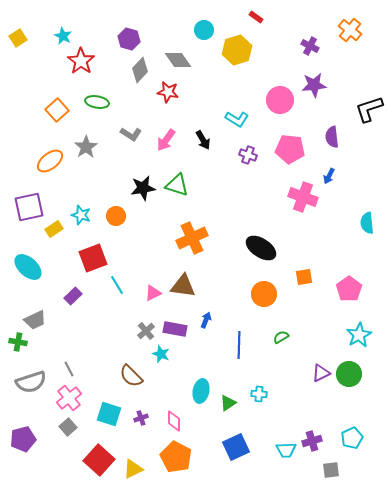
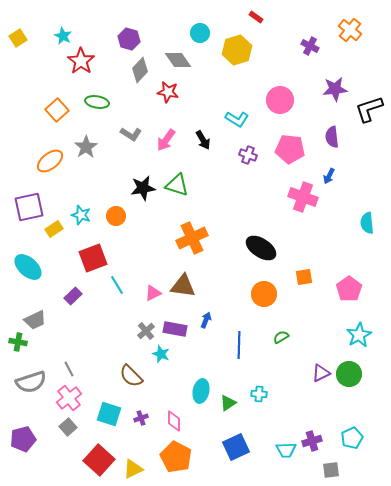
cyan circle at (204, 30): moved 4 px left, 3 px down
purple star at (314, 85): moved 21 px right, 4 px down
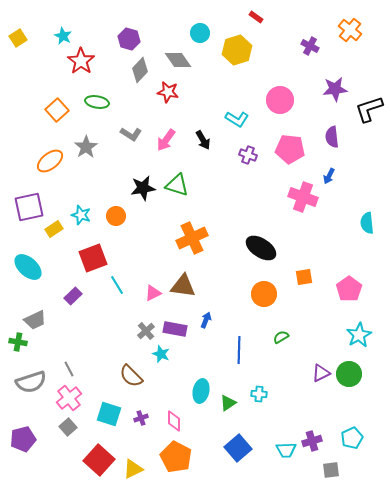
blue line at (239, 345): moved 5 px down
blue square at (236, 447): moved 2 px right, 1 px down; rotated 16 degrees counterclockwise
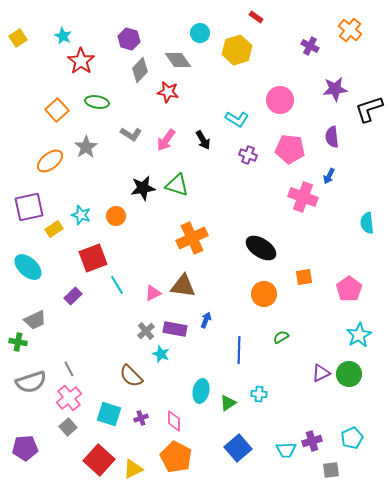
purple pentagon at (23, 439): moved 2 px right, 9 px down; rotated 10 degrees clockwise
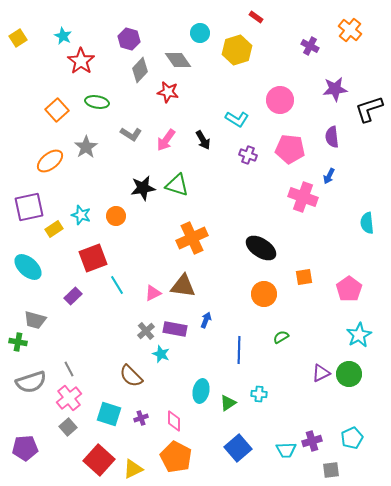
gray trapezoid at (35, 320): rotated 40 degrees clockwise
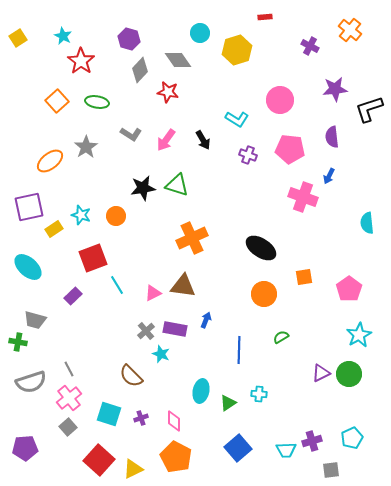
red rectangle at (256, 17): moved 9 px right; rotated 40 degrees counterclockwise
orange square at (57, 110): moved 9 px up
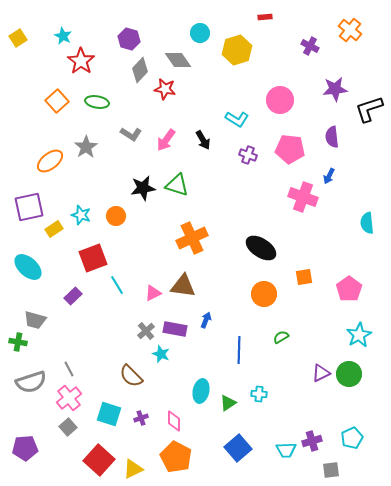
red star at (168, 92): moved 3 px left, 3 px up
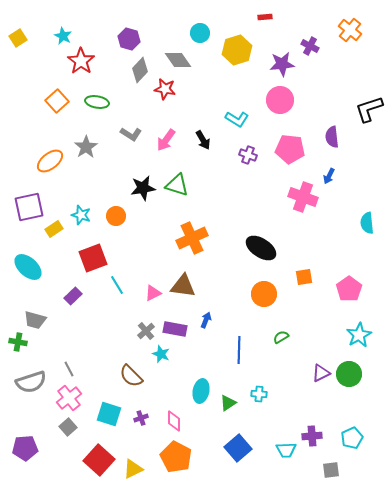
purple star at (335, 89): moved 53 px left, 25 px up
purple cross at (312, 441): moved 5 px up; rotated 12 degrees clockwise
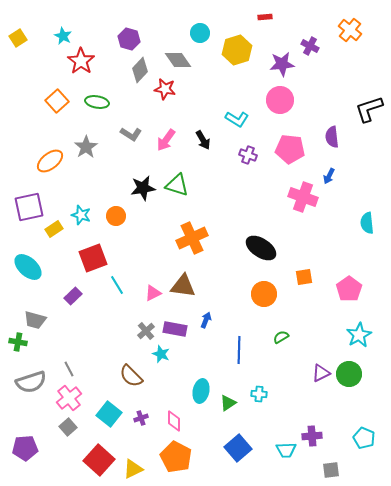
cyan square at (109, 414): rotated 20 degrees clockwise
cyan pentagon at (352, 438): moved 12 px right; rotated 25 degrees counterclockwise
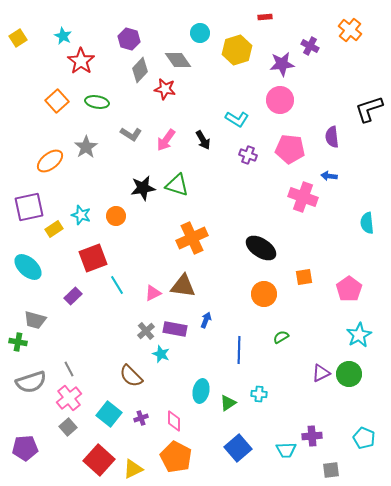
blue arrow at (329, 176): rotated 70 degrees clockwise
